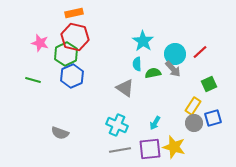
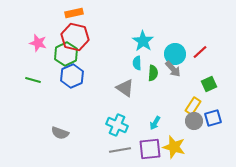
pink star: moved 2 px left
cyan semicircle: moved 1 px up
green semicircle: rotated 105 degrees clockwise
gray circle: moved 2 px up
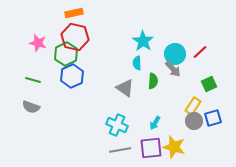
green semicircle: moved 8 px down
gray semicircle: moved 29 px left, 26 px up
purple square: moved 1 px right, 1 px up
